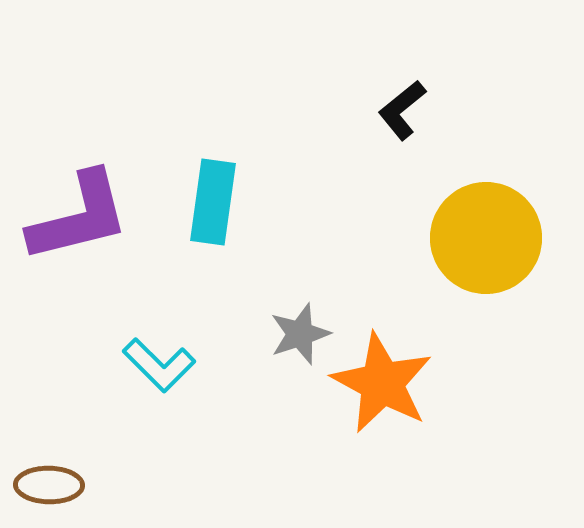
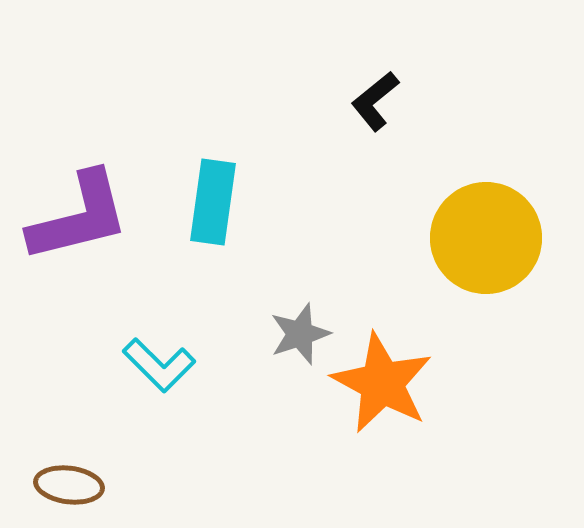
black L-shape: moved 27 px left, 9 px up
brown ellipse: moved 20 px right; rotated 6 degrees clockwise
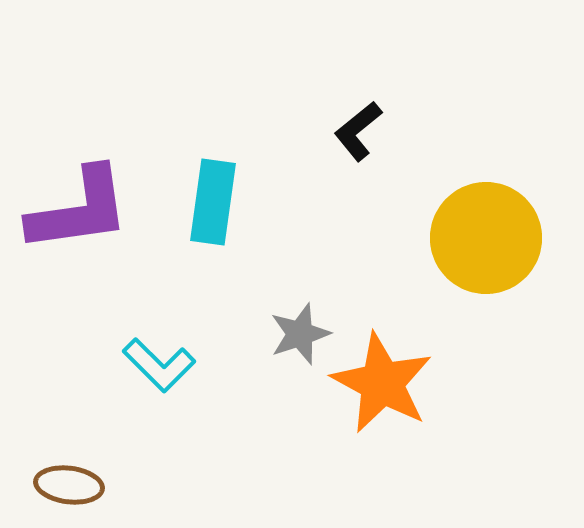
black L-shape: moved 17 px left, 30 px down
purple L-shape: moved 7 px up; rotated 6 degrees clockwise
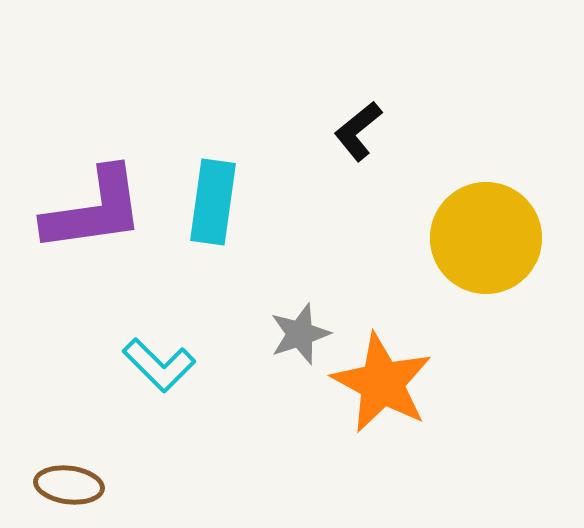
purple L-shape: moved 15 px right
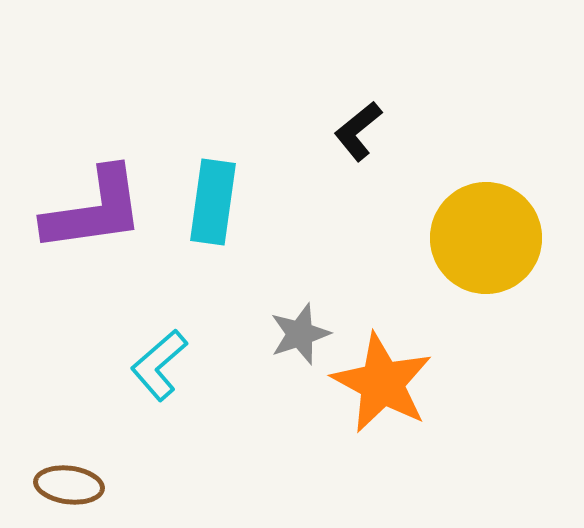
cyan L-shape: rotated 94 degrees clockwise
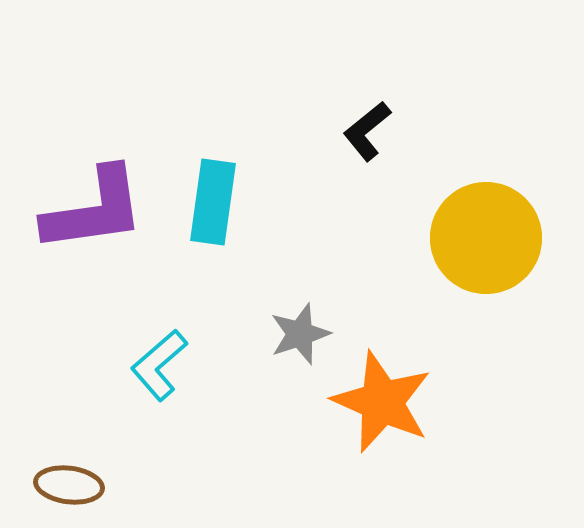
black L-shape: moved 9 px right
orange star: moved 19 px down; rotated 4 degrees counterclockwise
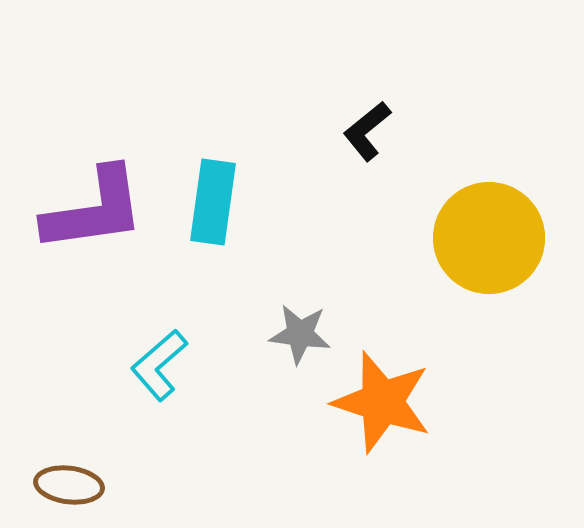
yellow circle: moved 3 px right
gray star: rotated 26 degrees clockwise
orange star: rotated 6 degrees counterclockwise
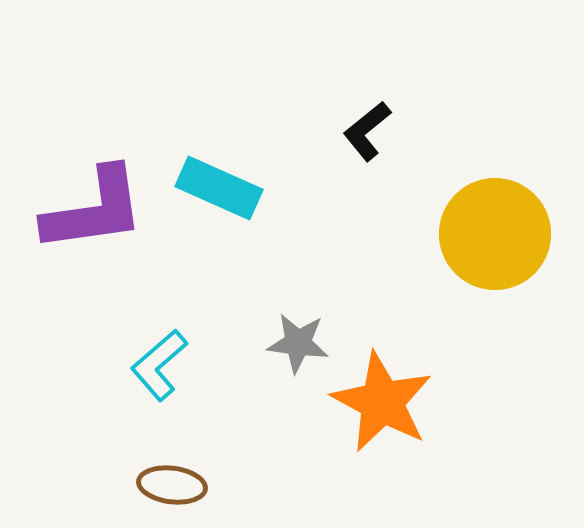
cyan rectangle: moved 6 px right, 14 px up; rotated 74 degrees counterclockwise
yellow circle: moved 6 px right, 4 px up
gray star: moved 2 px left, 9 px down
orange star: rotated 10 degrees clockwise
brown ellipse: moved 103 px right
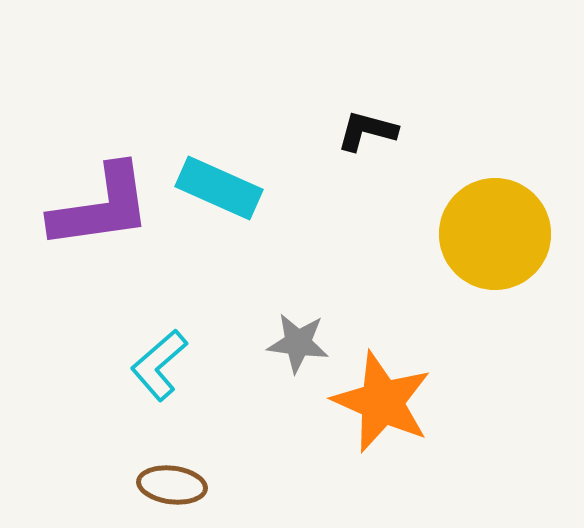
black L-shape: rotated 54 degrees clockwise
purple L-shape: moved 7 px right, 3 px up
orange star: rotated 4 degrees counterclockwise
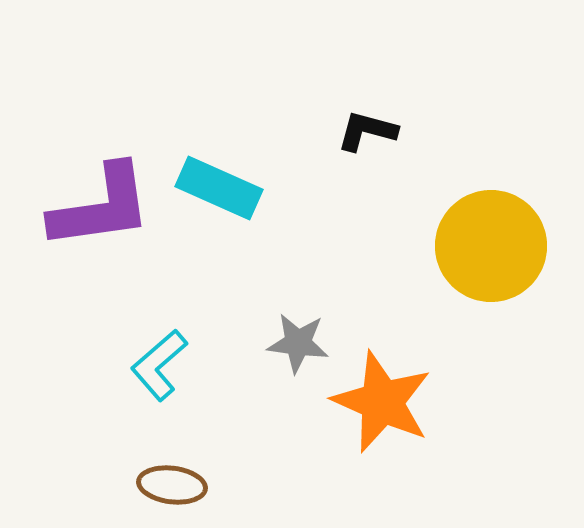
yellow circle: moved 4 px left, 12 px down
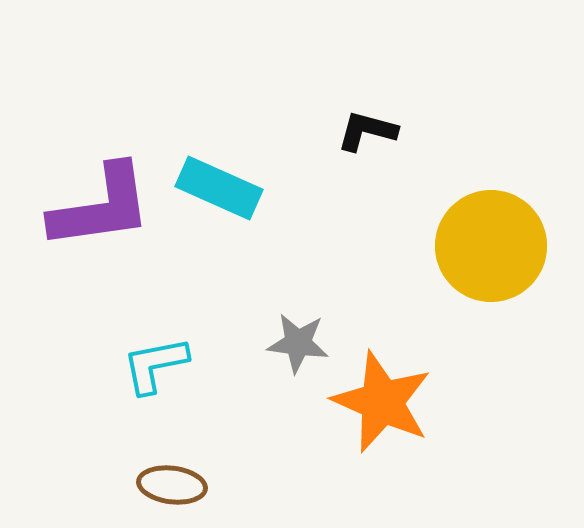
cyan L-shape: moved 4 px left; rotated 30 degrees clockwise
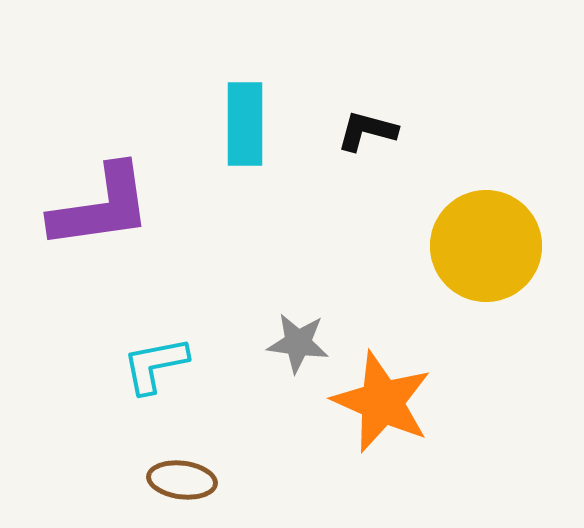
cyan rectangle: moved 26 px right, 64 px up; rotated 66 degrees clockwise
yellow circle: moved 5 px left
brown ellipse: moved 10 px right, 5 px up
